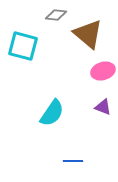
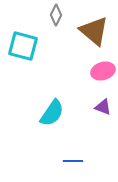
gray diamond: rotated 70 degrees counterclockwise
brown triangle: moved 6 px right, 3 px up
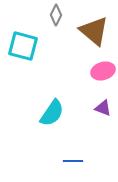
purple triangle: moved 1 px down
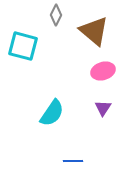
purple triangle: rotated 42 degrees clockwise
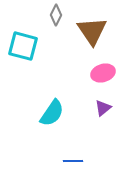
brown triangle: moved 2 px left; rotated 16 degrees clockwise
pink ellipse: moved 2 px down
purple triangle: rotated 18 degrees clockwise
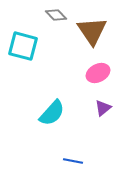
gray diamond: rotated 70 degrees counterclockwise
pink ellipse: moved 5 px left; rotated 10 degrees counterclockwise
cyan semicircle: rotated 8 degrees clockwise
blue line: rotated 12 degrees clockwise
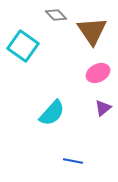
cyan square: rotated 20 degrees clockwise
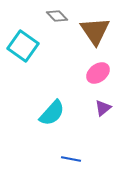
gray diamond: moved 1 px right, 1 px down
brown triangle: moved 3 px right
pink ellipse: rotated 10 degrees counterclockwise
blue line: moved 2 px left, 2 px up
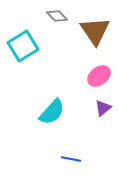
cyan square: rotated 24 degrees clockwise
pink ellipse: moved 1 px right, 3 px down
cyan semicircle: moved 1 px up
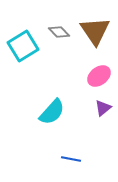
gray diamond: moved 2 px right, 16 px down
